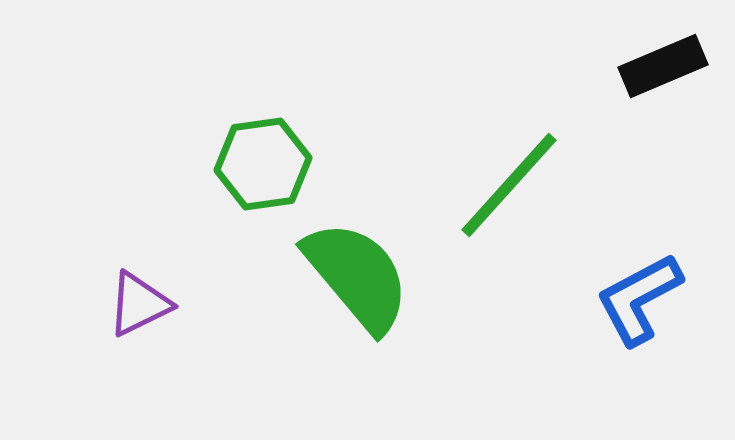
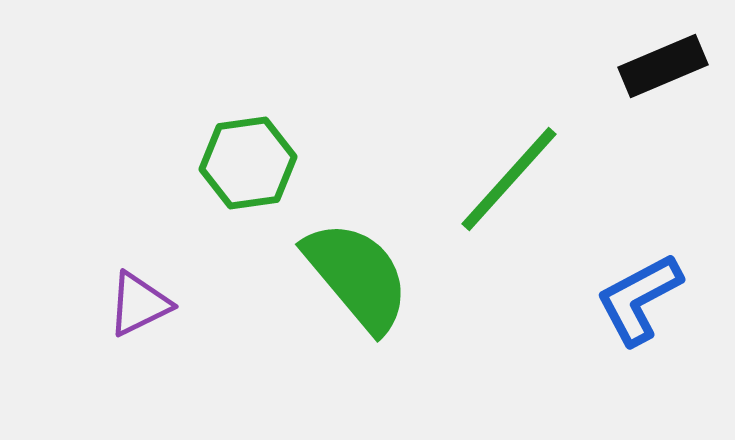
green hexagon: moved 15 px left, 1 px up
green line: moved 6 px up
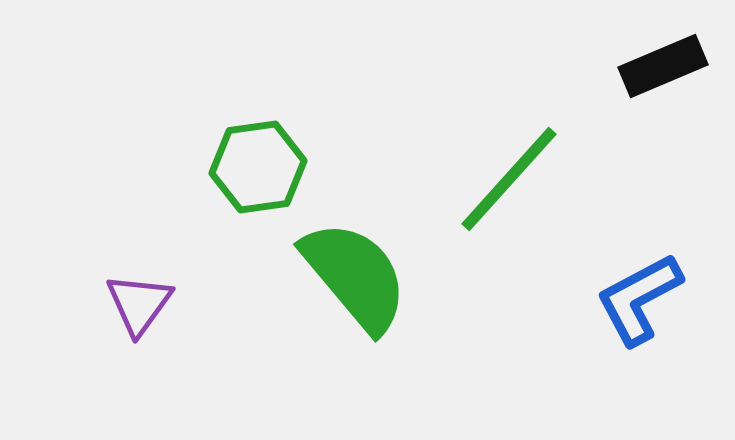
green hexagon: moved 10 px right, 4 px down
green semicircle: moved 2 px left
purple triangle: rotated 28 degrees counterclockwise
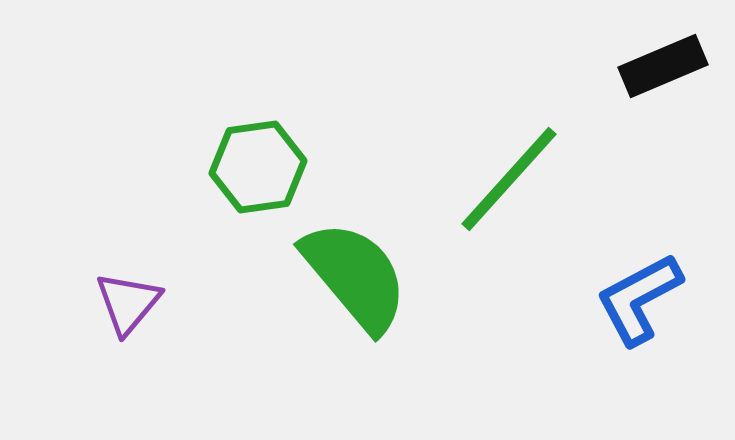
purple triangle: moved 11 px left, 1 px up; rotated 4 degrees clockwise
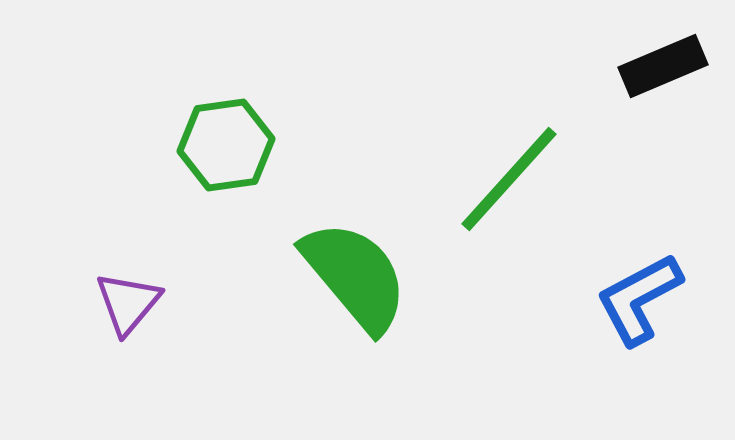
green hexagon: moved 32 px left, 22 px up
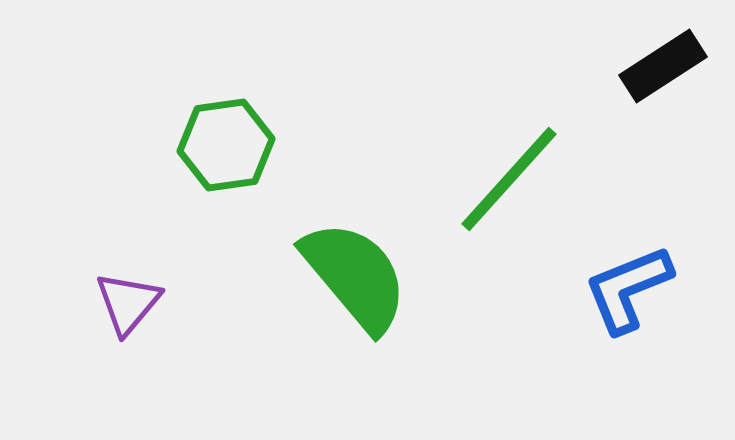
black rectangle: rotated 10 degrees counterclockwise
blue L-shape: moved 11 px left, 10 px up; rotated 6 degrees clockwise
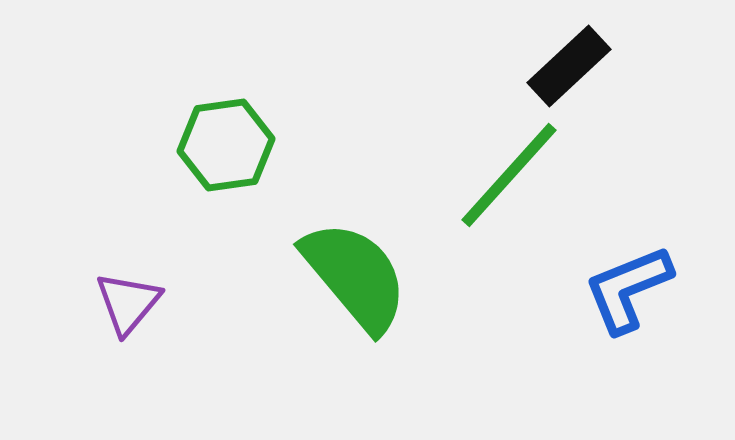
black rectangle: moved 94 px left; rotated 10 degrees counterclockwise
green line: moved 4 px up
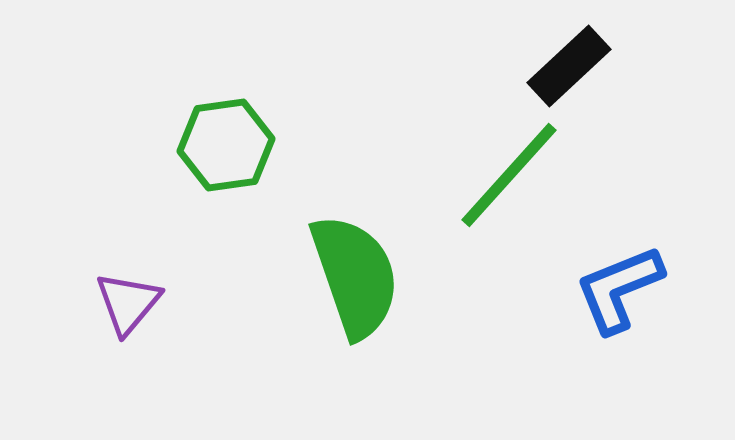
green semicircle: rotated 21 degrees clockwise
blue L-shape: moved 9 px left
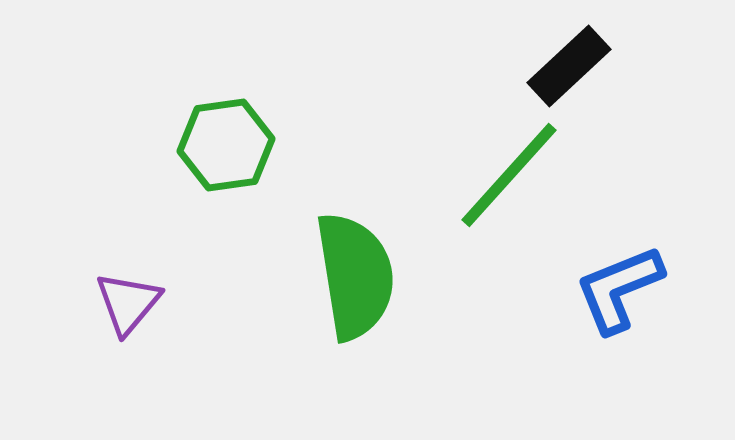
green semicircle: rotated 10 degrees clockwise
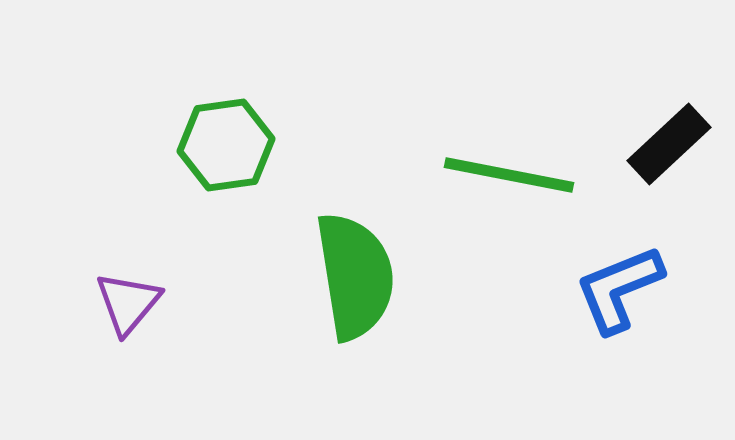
black rectangle: moved 100 px right, 78 px down
green line: rotated 59 degrees clockwise
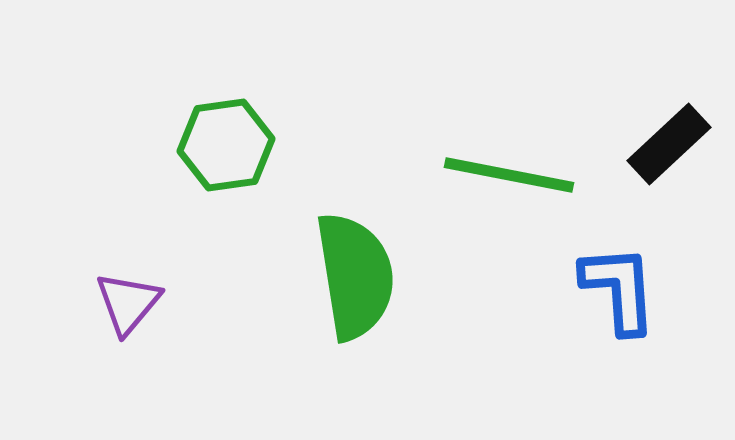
blue L-shape: rotated 108 degrees clockwise
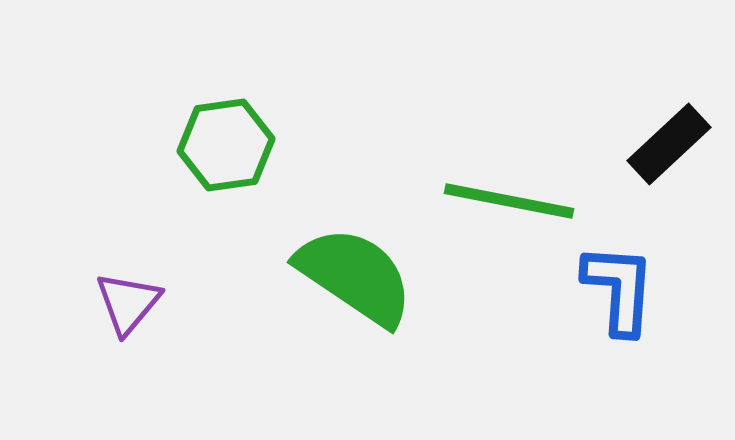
green line: moved 26 px down
green semicircle: rotated 47 degrees counterclockwise
blue L-shape: rotated 8 degrees clockwise
